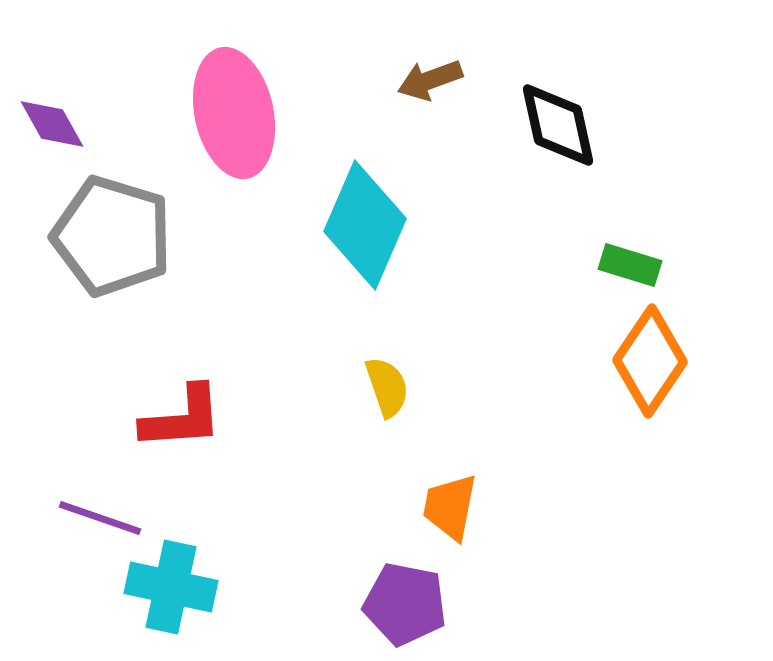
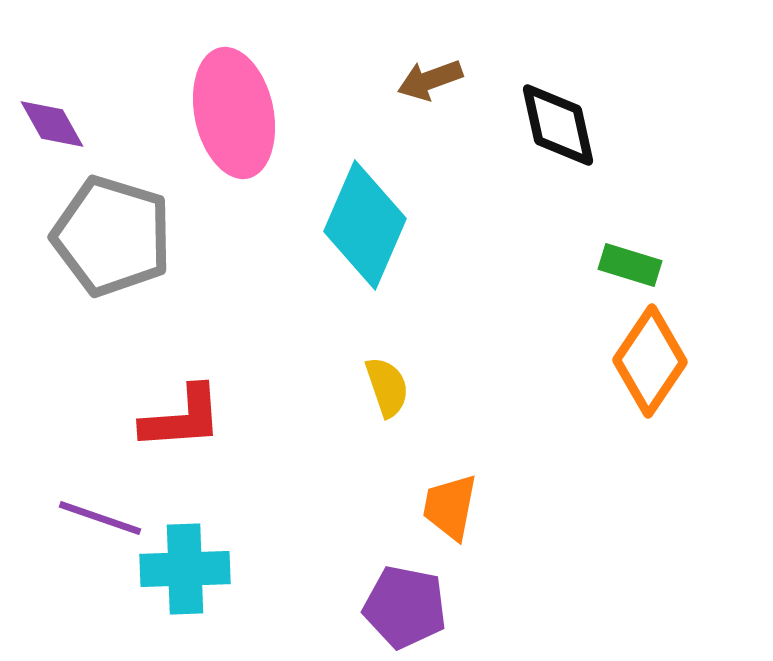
cyan cross: moved 14 px right, 18 px up; rotated 14 degrees counterclockwise
purple pentagon: moved 3 px down
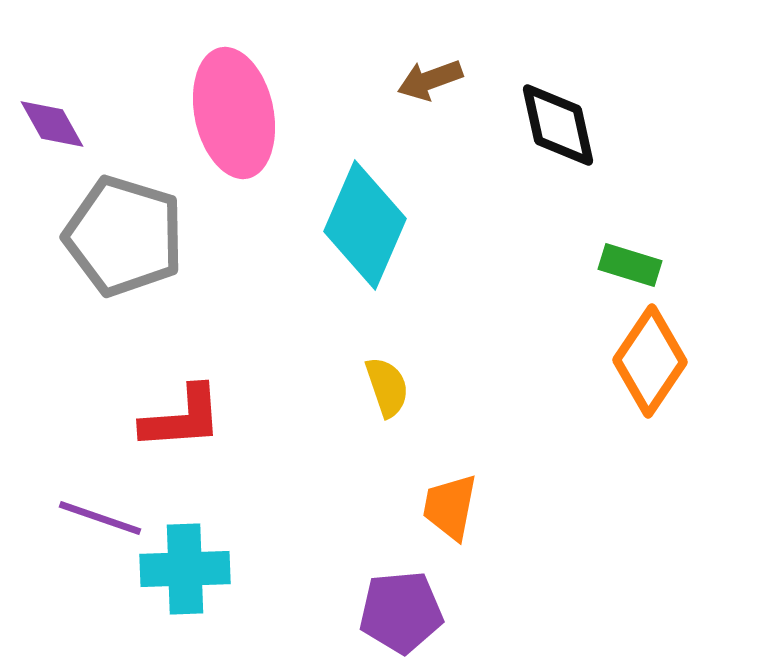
gray pentagon: moved 12 px right
purple pentagon: moved 4 px left, 5 px down; rotated 16 degrees counterclockwise
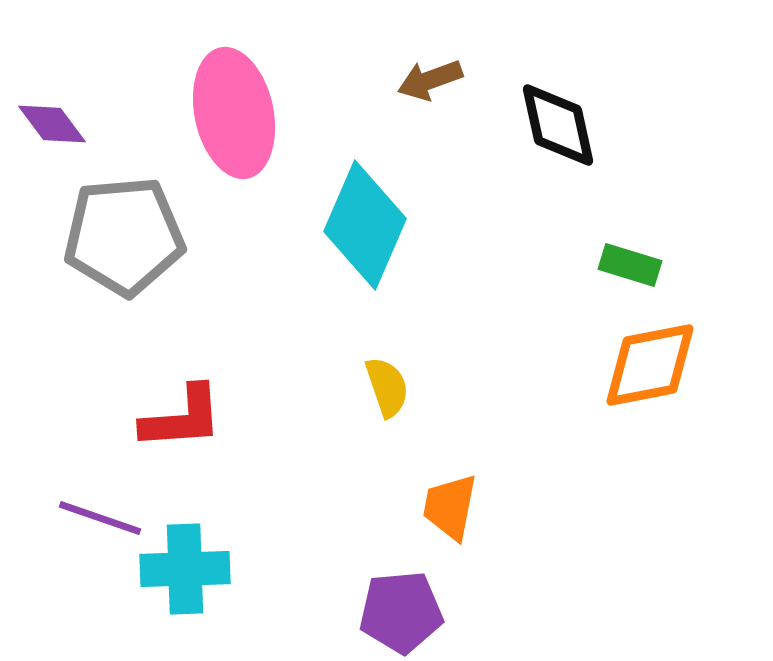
purple diamond: rotated 8 degrees counterclockwise
gray pentagon: rotated 22 degrees counterclockwise
orange diamond: moved 4 px down; rotated 45 degrees clockwise
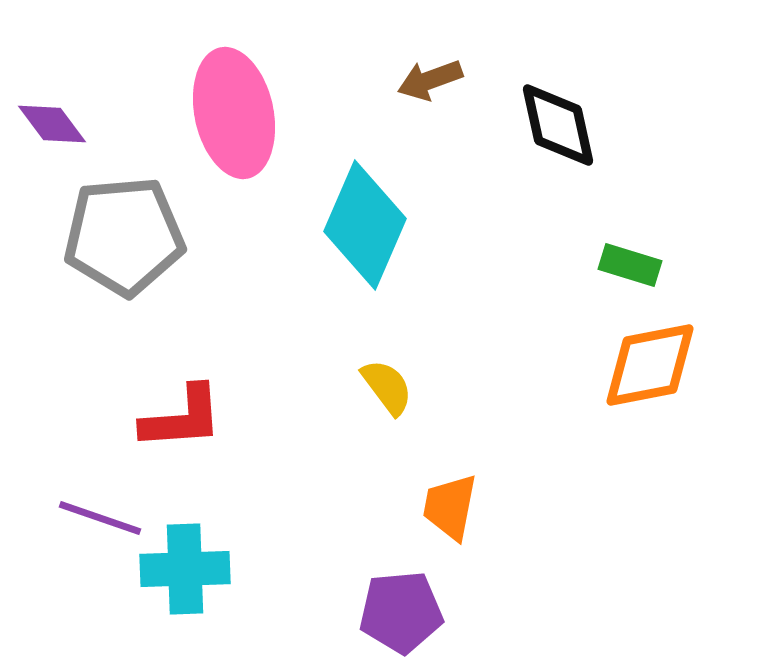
yellow semicircle: rotated 18 degrees counterclockwise
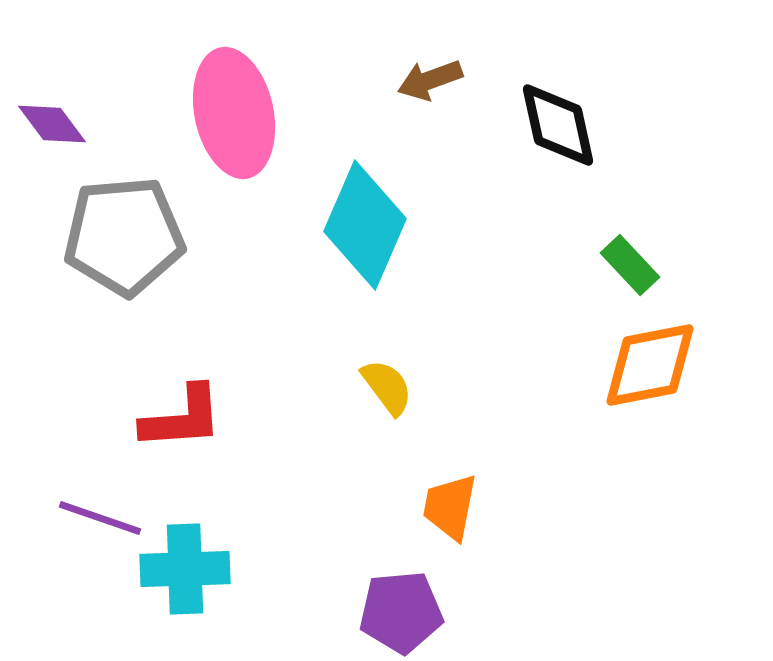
green rectangle: rotated 30 degrees clockwise
